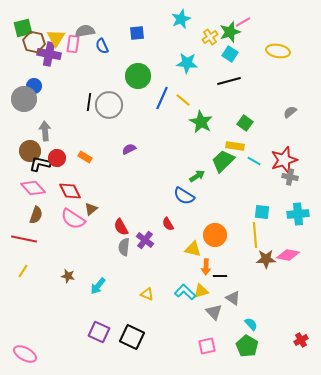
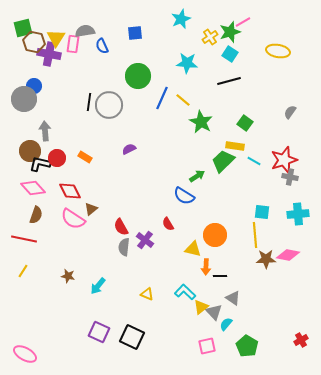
blue square at (137, 33): moved 2 px left
gray semicircle at (290, 112): rotated 16 degrees counterclockwise
yellow triangle at (201, 291): moved 16 px down; rotated 21 degrees counterclockwise
cyan semicircle at (251, 324): moved 25 px left; rotated 96 degrees counterclockwise
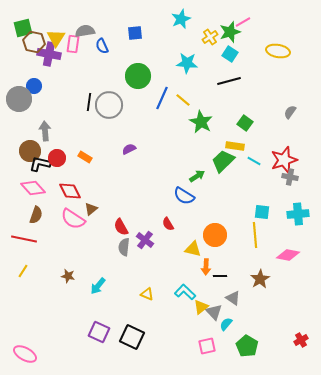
gray circle at (24, 99): moved 5 px left
brown star at (266, 259): moved 6 px left, 20 px down; rotated 30 degrees counterclockwise
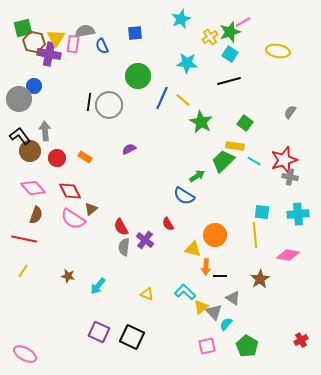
black L-shape at (40, 164): moved 20 px left, 28 px up; rotated 40 degrees clockwise
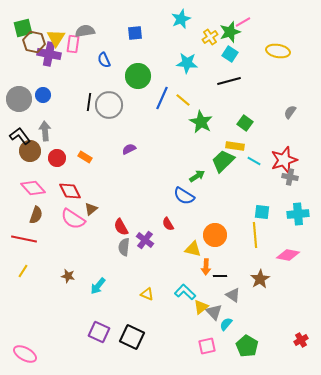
blue semicircle at (102, 46): moved 2 px right, 14 px down
blue circle at (34, 86): moved 9 px right, 9 px down
gray triangle at (233, 298): moved 3 px up
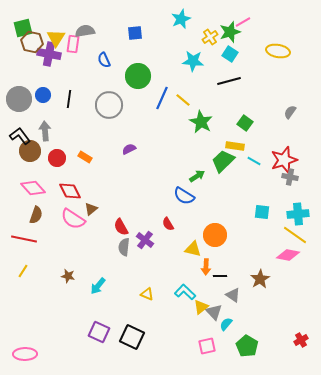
brown hexagon at (34, 42): moved 2 px left
cyan star at (187, 63): moved 6 px right, 2 px up
black line at (89, 102): moved 20 px left, 3 px up
yellow line at (255, 235): moved 40 px right; rotated 50 degrees counterclockwise
pink ellipse at (25, 354): rotated 30 degrees counterclockwise
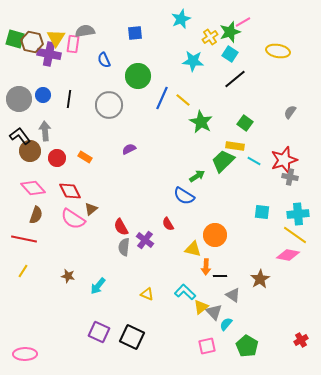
green square at (23, 28): moved 8 px left, 11 px down; rotated 30 degrees clockwise
black line at (229, 81): moved 6 px right, 2 px up; rotated 25 degrees counterclockwise
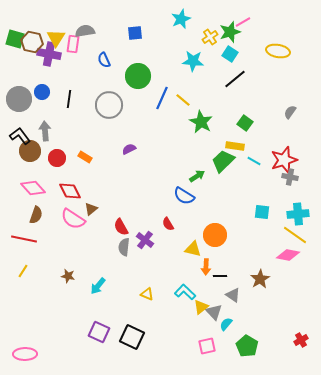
blue circle at (43, 95): moved 1 px left, 3 px up
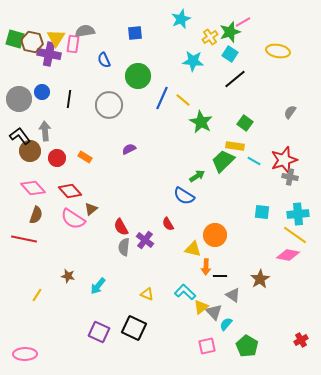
red diamond at (70, 191): rotated 15 degrees counterclockwise
yellow line at (23, 271): moved 14 px right, 24 px down
black square at (132, 337): moved 2 px right, 9 px up
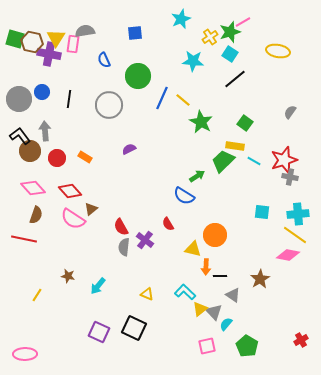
yellow triangle at (201, 307): moved 1 px left, 2 px down
